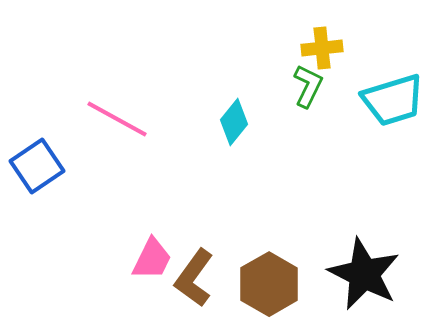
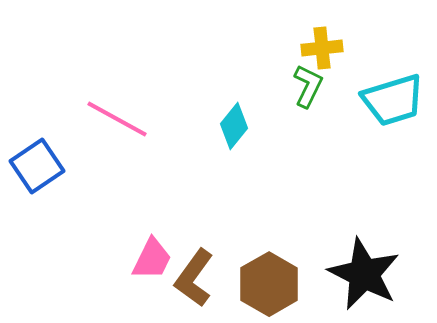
cyan diamond: moved 4 px down
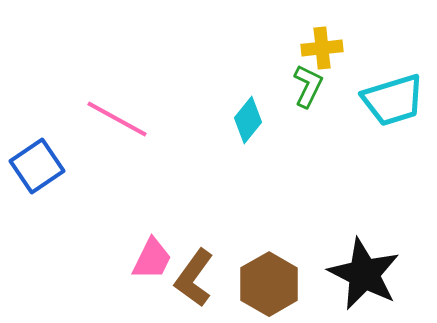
cyan diamond: moved 14 px right, 6 px up
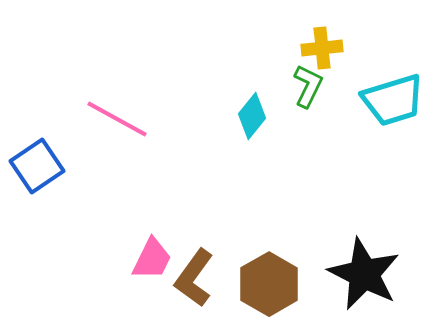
cyan diamond: moved 4 px right, 4 px up
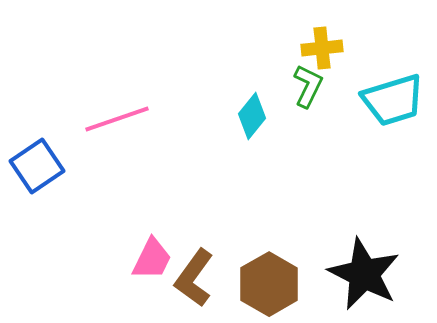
pink line: rotated 48 degrees counterclockwise
